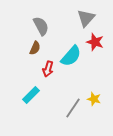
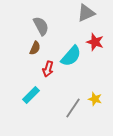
gray triangle: moved 5 px up; rotated 24 degrees clockwise
yellow star: moved 1 px right
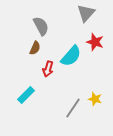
gray triangle: rotated 24 degrees counterclockwise
cyan rectangle: moved 5 px left
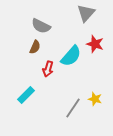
gray semicircle: rotated 144 degrees clockwise
red star: moved 2 px down
brown semicircle: moved 1 px up
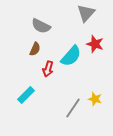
brown semicircle: moved 2 px down
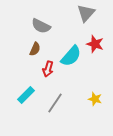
gray line: moved 18 px left, 5 px up
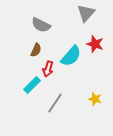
gray semicircle: moved 1 px up
brown semicircle: moved 1 px right, 1 px down
cyan rectangle: moved 6 px right, 10 px up
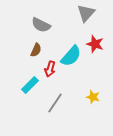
red arrow: moved 2 px right
cyan rectangle: moved 2 px left
yellow star: moved 2 px left, 2 px up
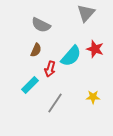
red star: moved 5 px down
yellow star: rotated 16 degrees counterclockwise
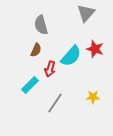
gray semicircle: rotated 48 degrees clockwise
